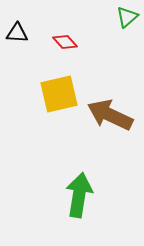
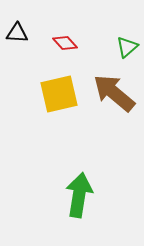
green triangle: moved 30 px down
red diamond: moved 1 px down
brown arrow: moved 4 px right, 22 px up; rotated 15 degrees clockwise
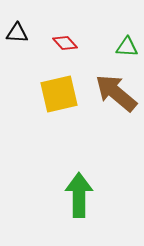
green triangle: rotated 45 degrees clockwise
brown arrow: moved 2 px right
green arrow: rotated 9 degrees counterclockwise
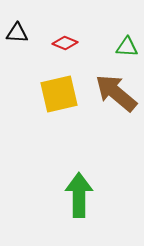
red diamond: rotated 25 degrees counterclockwise
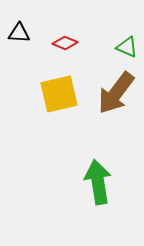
black triangle: moved 2 px right
green triangle: rotated 20 degrees clockwise
brown arrow: rotated 93 degrees counterclockwise
green arrow: moved 19 px right, 13 px up; rotated 9 degrees counterclockwise
